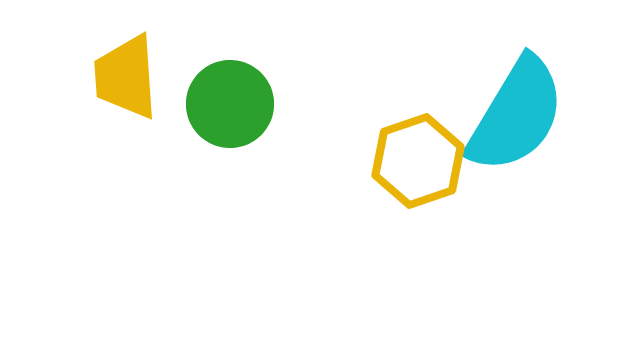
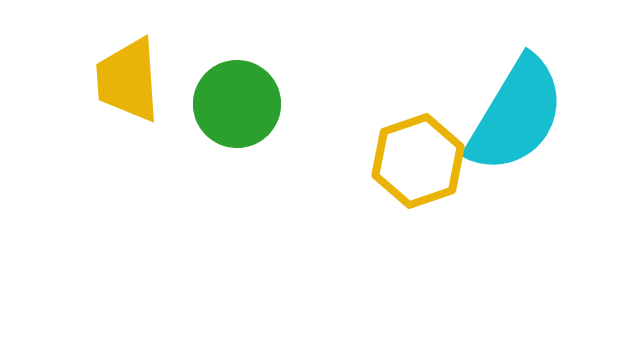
yellow trapezoid: moved 2 px right, 3 px down
green circle: moved 7 px right
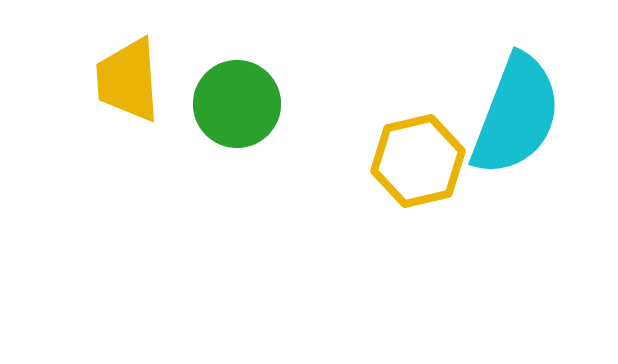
cyan semicircle: rotated 10 degrees counterclockwise
yellow hexagon: rotated 6 degrees clockwise
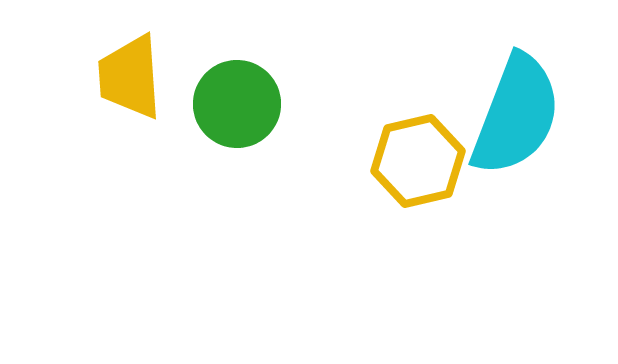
yellow trapezoid: moved 2 px right, 3 px up
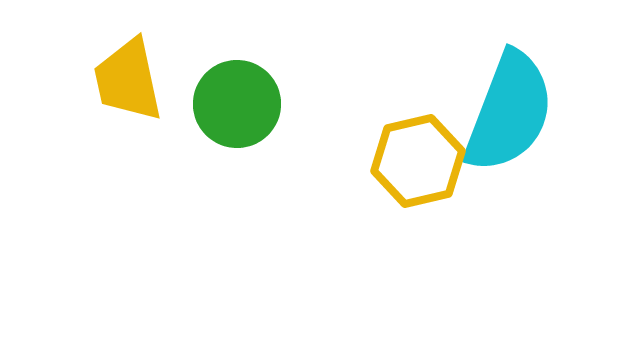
yellow trapezoid: moved 2 px left, 3 px down; rotated 8 degrees counterclockwise
cyan semicircle: moved 7 px left, 3 px up
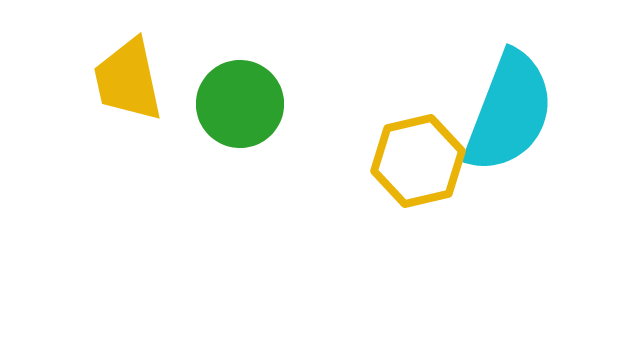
green circle: moved 3 px right
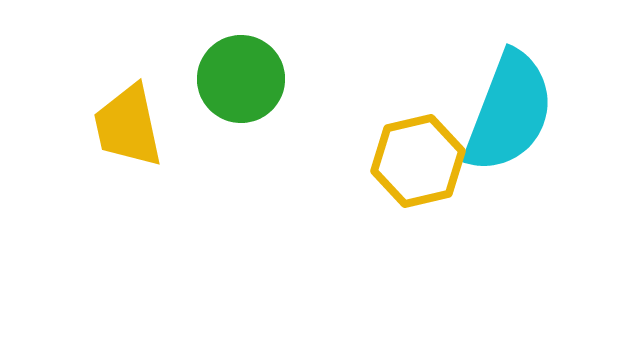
yellow trapezoid: moved 46 px down
green circle: moved 1 px right, 25 px up
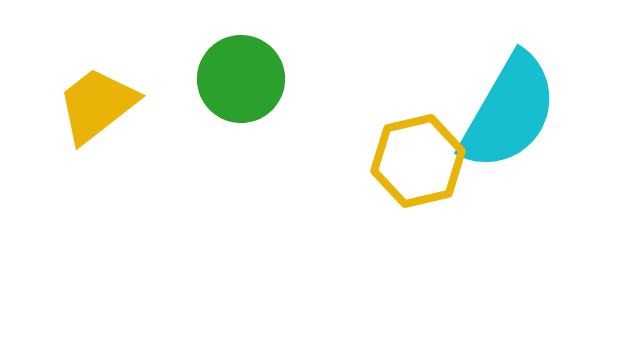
cyan semicircle: rotated 9 degrees clockwise
yellow trapezoid: moved 31 px left, 21 px up; rotated 64 degrees clockwise
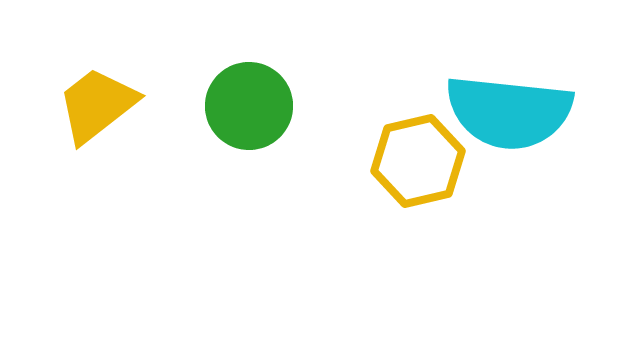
green circle: moved 8 px right, 27 px down
cyan semicircle: rotated 66 degrees clockwise
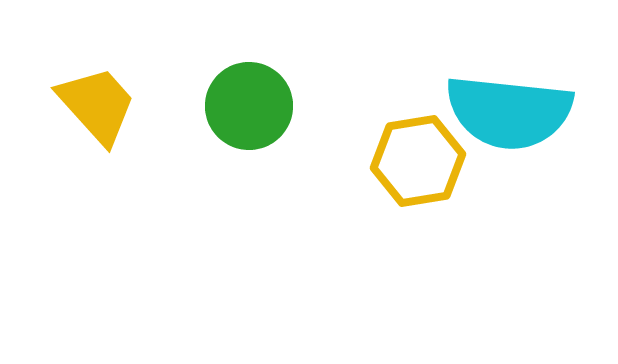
yellow trapezoid: rotated 86 degrees clockwise
yellow hexagon: rotated 4 degrees clockwise
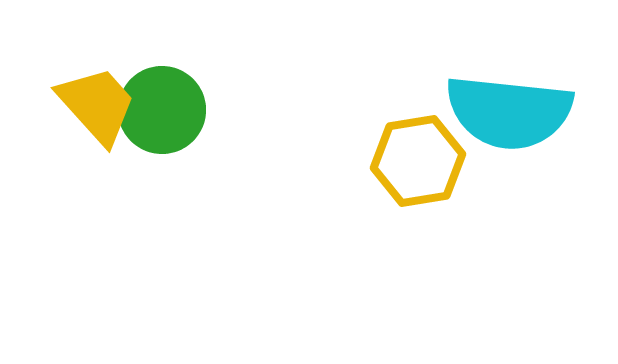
green circle: moved 87 px left, 4 px down
